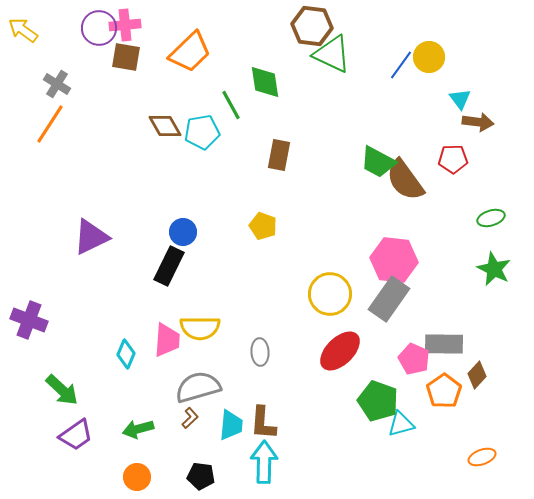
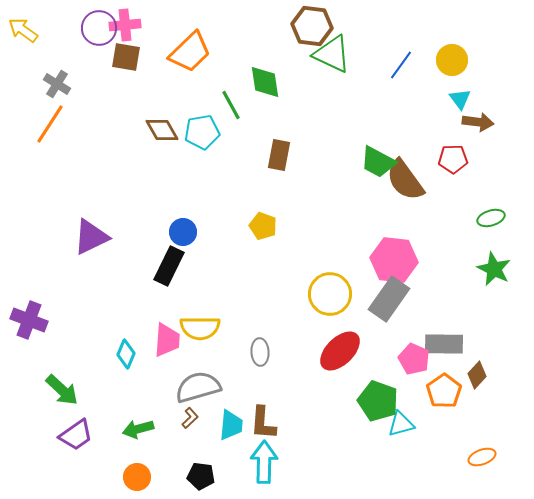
yellow circle at (429, 57): moved 23 px right, 3 px down
brown diamond at (165, 126): moved 3 px left, 4 px down
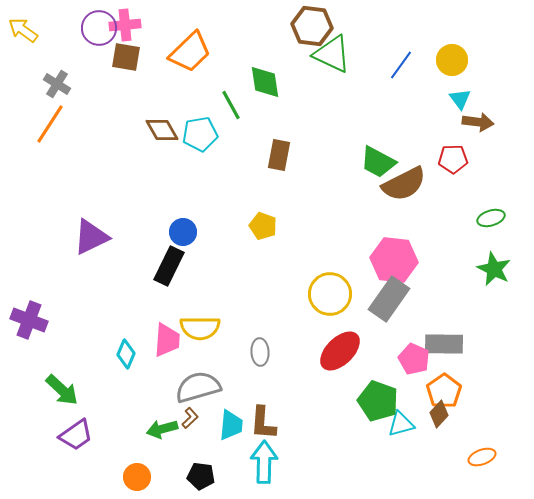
cyan pentagon at (202, 132): moved 2 px left, 2 px down
brown semicircle at (405, 180): moved 1 px left, 4 px down; rotated 81 degrees counterclockwise
brown diamond at (477, 375): moved 38 px left, 39 px down
green arrow at (138, 429): moved 24 px right
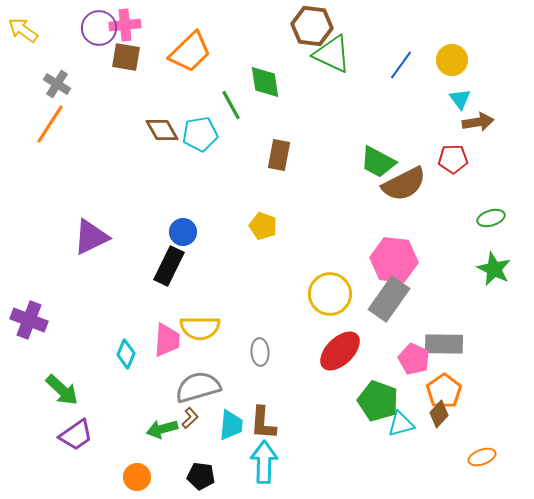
brown arrow at (478, 122): rotated 16 degrees counterclockwise
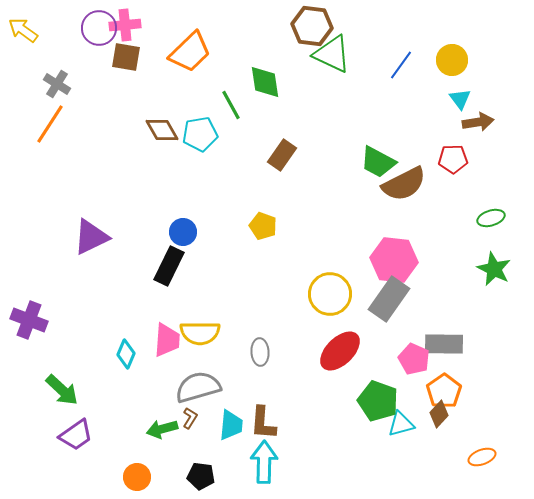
brown rectangle at (279, 155): moved 3 px right; rotated 24 degrees clockwise
yellow semicircle at (200, 328): moved 5 px down
brown L-shape at (190, 418): rotated 15 degrees counterclockwise
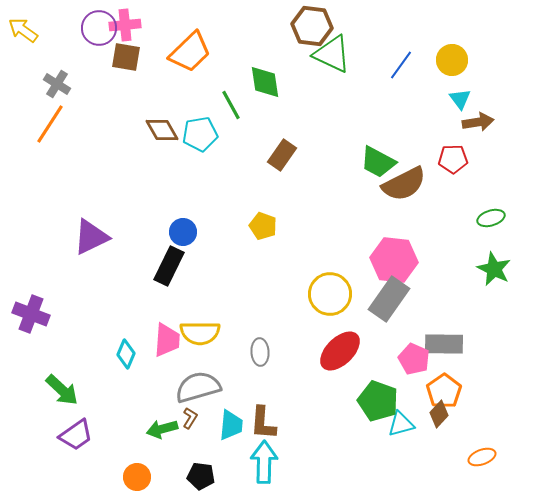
purple cross at (29, 320): moved 2 px right, 6 px up
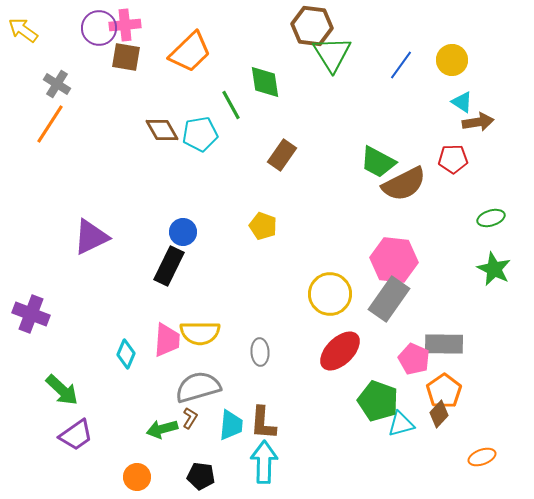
green triangle at (332, 54): rotated 33 degrees clockwise
cyan triangle at (460, 99): moved 2 px right, 3 px down; rotated 20 degrees counterclockwise
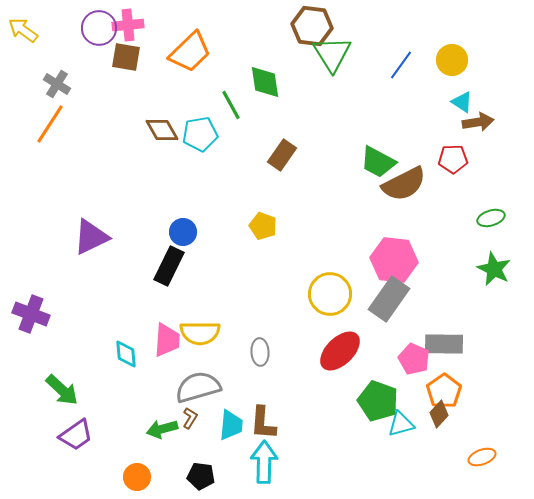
pink cross at (125, 25): moved 3 px right
cyan diamond at (126, 354): rotated 28 degrees counterclockwise
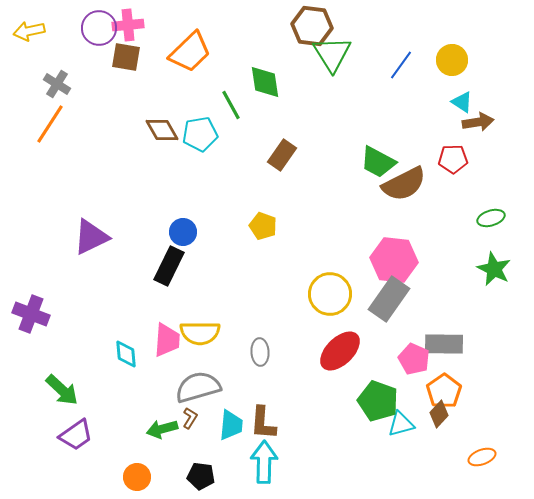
yellow arrow at (23, 30): moved 6 px right, 1 px down; rotated 48 degrees counterclockwise
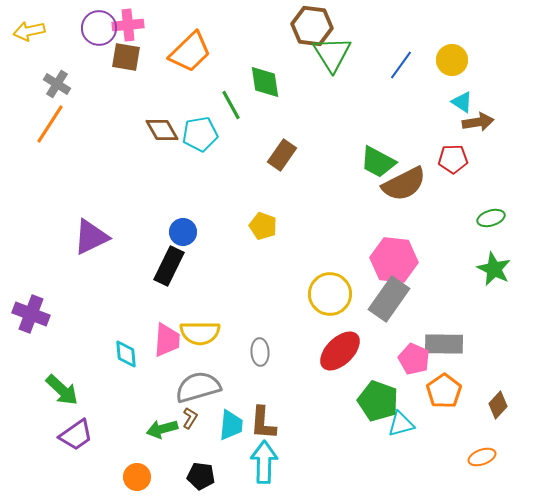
brown diamond at (439, 414): moved 59 px right, 9 px up
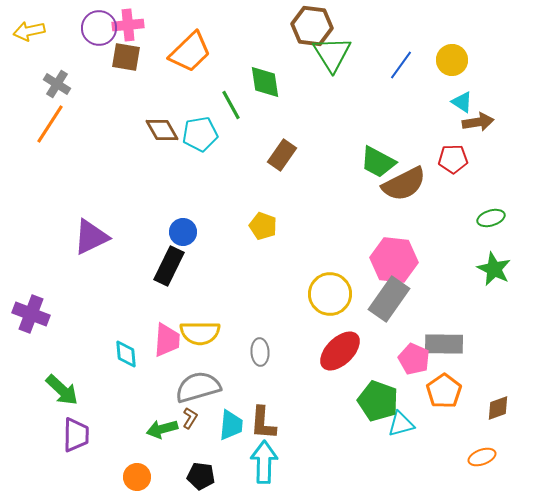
brown diamond at (498, 405): moved 3 px down; rotated 28 degrees clockwise
purple trapezoid at (76, 435): rotated 54 degrees counterclockwise
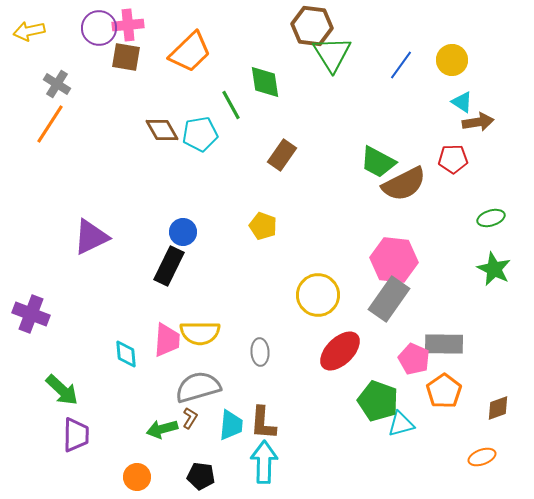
yellow circle at (330, 294): moved 12 px left, 1 px down
